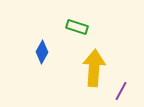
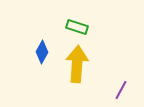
yellow arrow: moved 17 px left, 4 px up
purple line: moved 1 px up
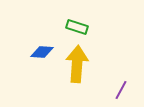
blue diamond: rotated 65 degrees clockwise
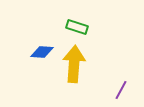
yellow arrow: moved 3 px left
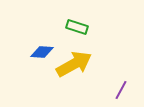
yellow arrow: rotated 57 degrees clockwise
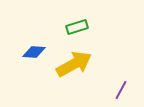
green rectangle: rotated 35 degrees counterclockwise
blue diamond: moved 8 px left
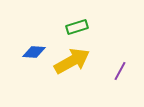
yellow arrow: moved 2 px left, 3 px up
purple line: moved 1 px left, 19 px up
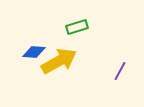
yellow arrow: moved 13 px left
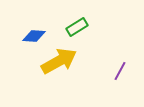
green rectangle: rotated 15 degrees counterclockwise
blue diamond: moved 16 px up
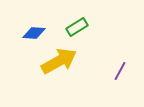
blue diamond: moved 3 px up
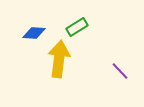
yellow arrow: moved 2 px up; rotated 54 degrees counterclockwise
purple line: rotated 72 degrees counterclockwise
